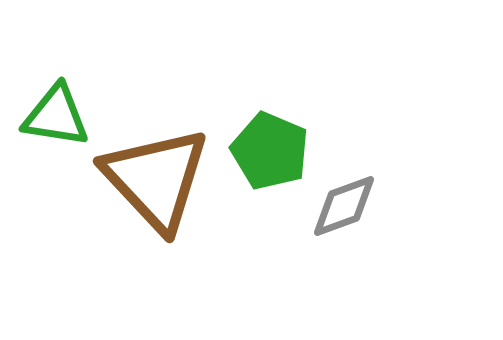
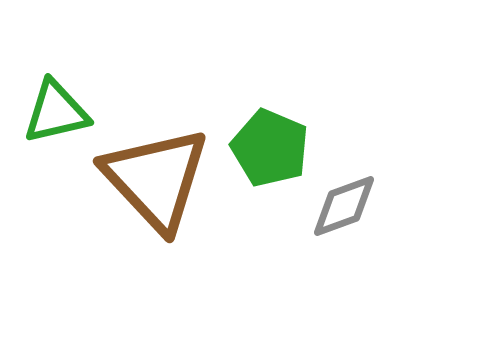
green triangle: moved 4 px up; rotated 22 degrees counterclockwise
green pentagon: moved 3 px up
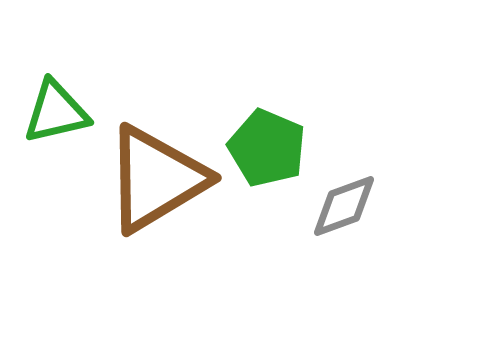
green pentagon: moved 3 px left
brown triangle: rotated 42 degrees clockwise
